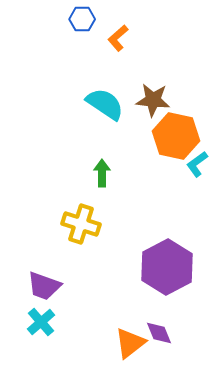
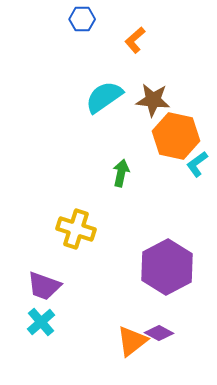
orange L-shape: moved 17 px right, 2 px down
cyan semicircle: moved 1 px left, 7 px up; rotated 69 degrees counterclockwise
green arrow: moved 19 px right; rotated 12 degrees clockwise
yellow cross: moved 5 px left, 5 px down
purple diamond: rotated 40 degrees counterclockwise
orange triangle: moved 2 px right, 2 px up
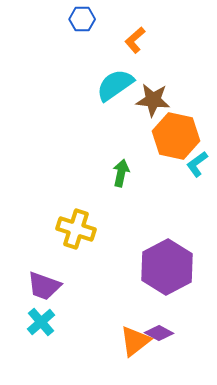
cyan semicircle: moved 11 px right, 12 px up
orange triangle: moved 3 px right
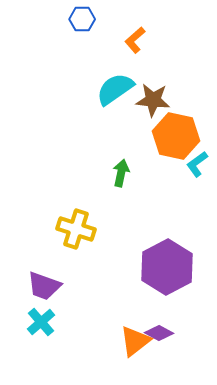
cyan semicircle: moved 4 px down
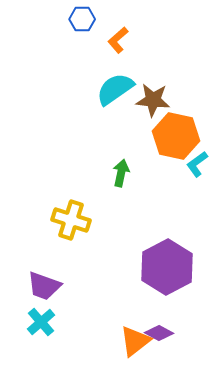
orange L-shape: moved 17 px left
yellow cross: moved 5 px left, 9 px up
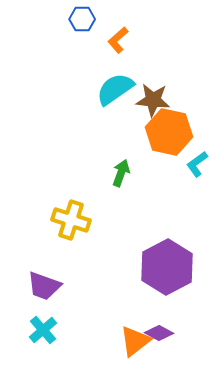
orange hexagon: moved 7 px left, 4 px up
green arrow: rotated 8 degrees clockwise
cyan cross: moved 2 px right, 8 px down
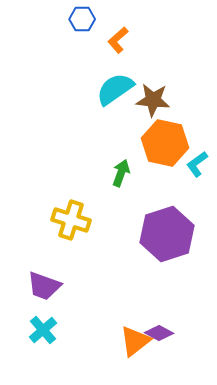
orange hexagon: moved 4 px left, 11 px down
purple hexagon: moved 33 px up; rotated 10 degrees clockwise
